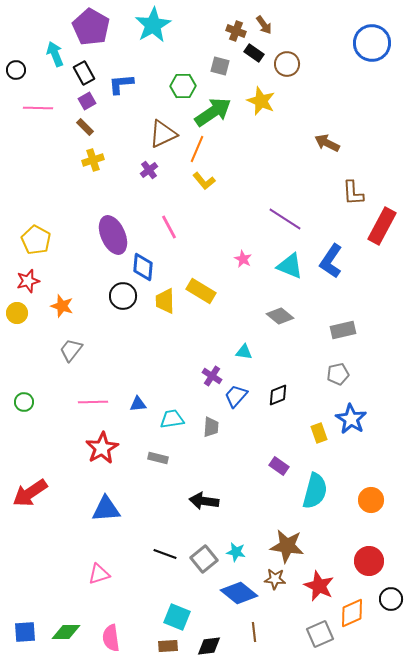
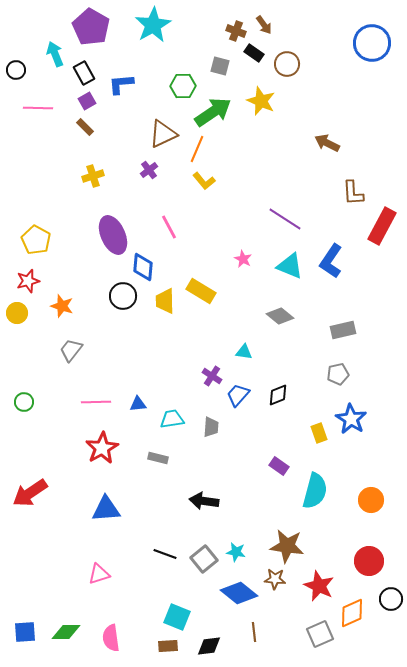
yellow cross at (93, 160): moved 16 px down
blue trapezoid at (236, 396): moved 2 px right, 1 px up
pink line at (93, 402): moved 3 px right
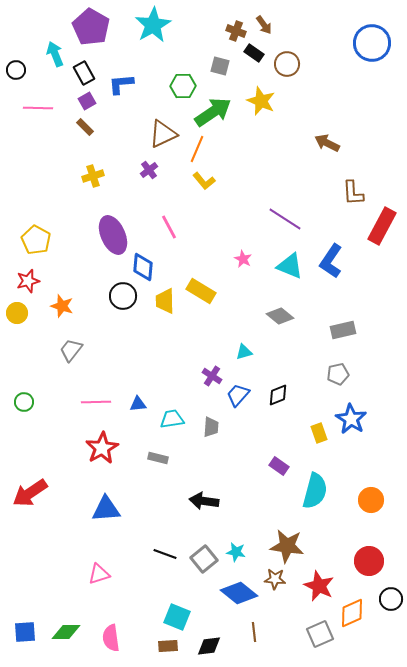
cyan triangle at (244, 352): rotated 24 degrees counterclockwise
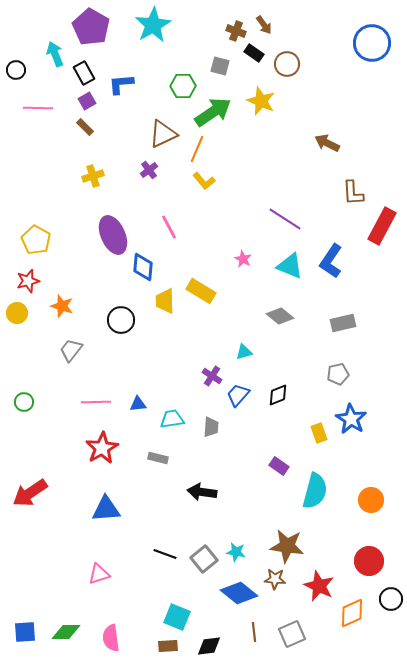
black circle at (123, 296): moved 2 px left, 24 px down
gray rectangle at (343, 330): moved 7 px up
black arrow at (204, 501): moved 2 px left, 9 px up
gray square at (320, 634): moved 28 px left
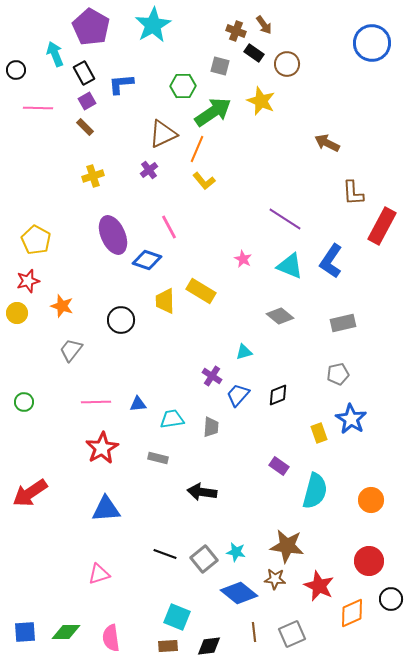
blue diamond at (143, 267): moved 4 px right, 7 px up; rotated 76 degrees counterclockwise
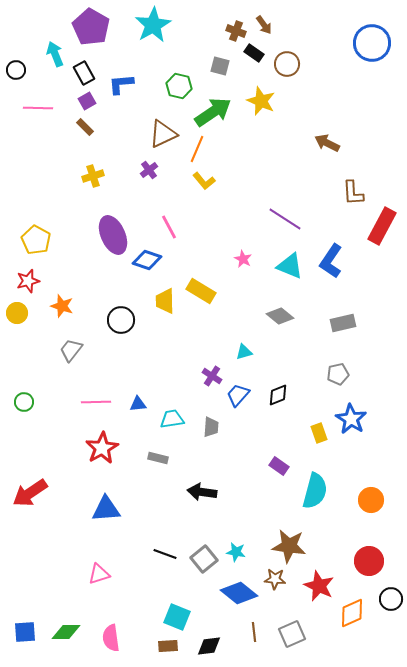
green hexagon at (183, 86): moved 4 px left; rotated 15 degrees clockwise
brown star at (287, 546): moved 2 px right
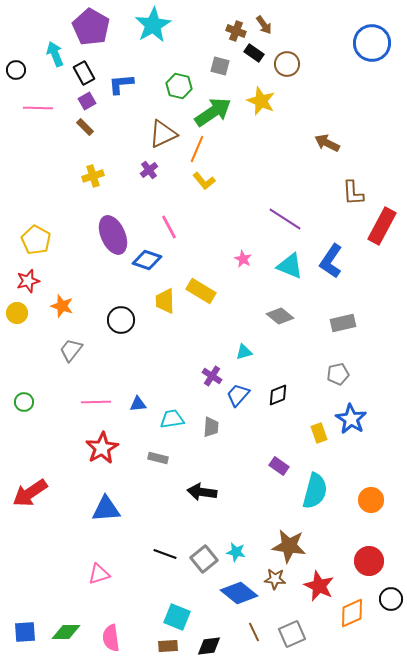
brown line at (254, 632): rotated 18 degrees counterclockwise
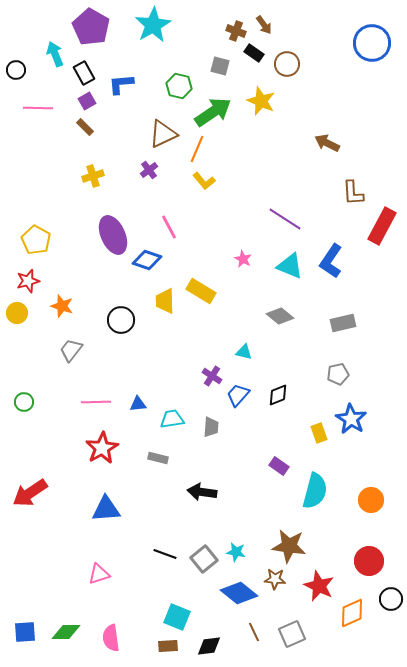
cyan triangle at (244, 352): rotated 30 degrees clockwise
